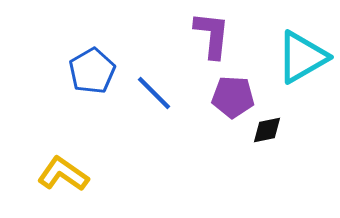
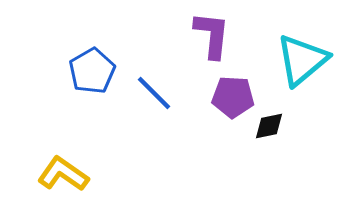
cyan triangle: moved 3 px down; rotated 10 degrees counterclockwise
black diamond: moved 2 px right, 4 px up
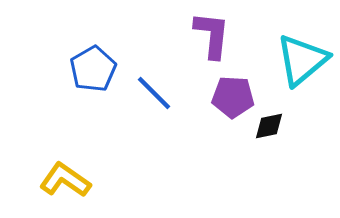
blue pentagon: moved 1 px right, 2 px up
yellow L-shape: moved 2 px right, 6 px down
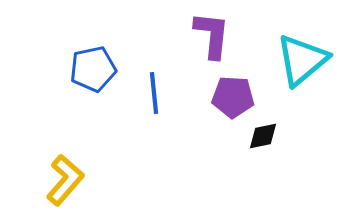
blue pentagon: rotated 18 degrees clockwise
blue line: rotated 39 degrees clockwise
black diamond: moved 6 px left, 10 px down
yellow L-shape: rotated 96 degrees clockwise
